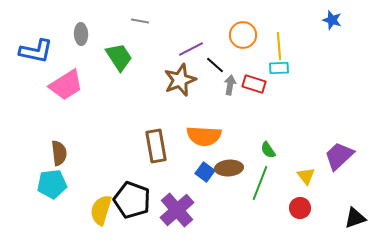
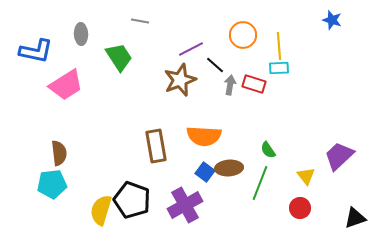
purple cross: moved 8 px right, 5 px up; rotated 12 degrees clockwise
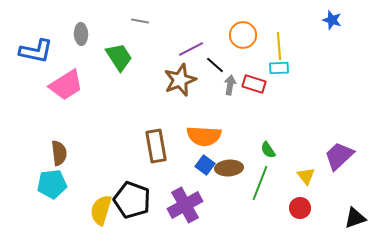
blue square: moved 7 px up
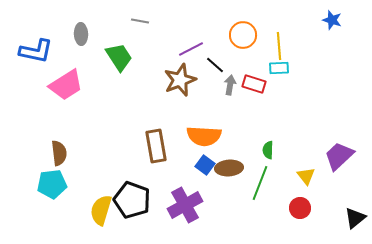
green semicircle: rotated 36 degrees clockwise
black triangle: rotated 20 degrees counterclockwise
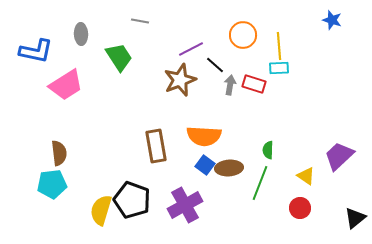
yellow triangle: rotated 18 degrees counterclockwise
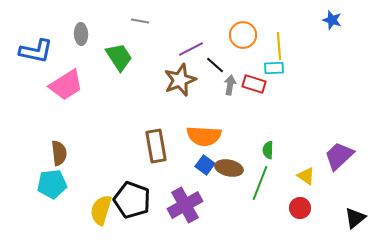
cyan rectangle: moved 5 px left
brown ellipse: rotated 16 degrees clockwise
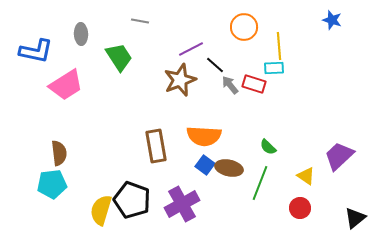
orange circle: moved 1 px right, 8 px up
gray arrow: rotated 48 degrees counterclockwise
green semicircle: moved 3 px up; rotated 48 degrees counterclockwise
purple cross: moved 3 px left, 1 px up
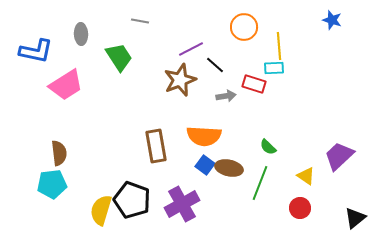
gray arrow: moved 4 px left, 11 px down; rotated 120 degrees clockwise
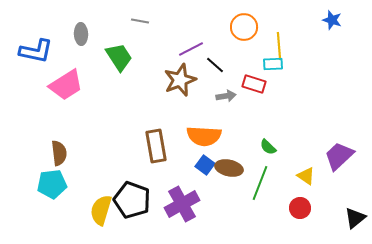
cyan rectangle: moved 1 px left, 4 px up
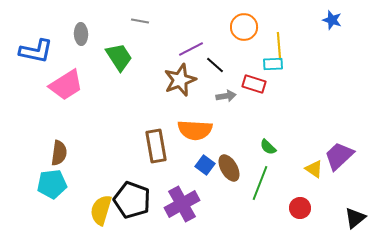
orange semicircle: moved 9 px left, 6 px up
brown semicircle: rotated 15 degrees clockwise
brown ellipse: rotated 48 degrees clockwise
yellow triangle: moved 8 px right, 7 px up
